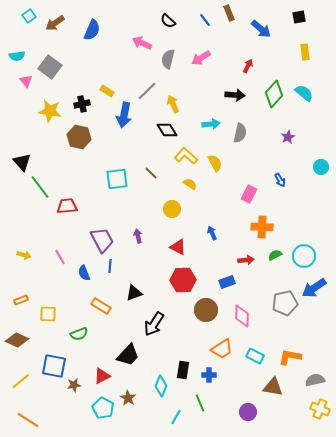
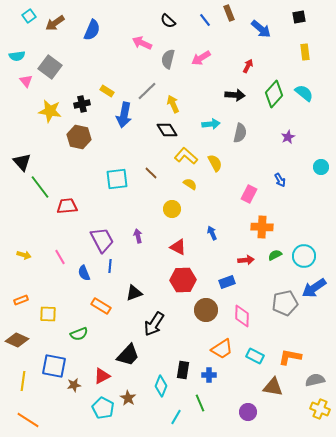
yellow line at (21, 381): moved 2 px right; rotated 42 degrees counterclockwise
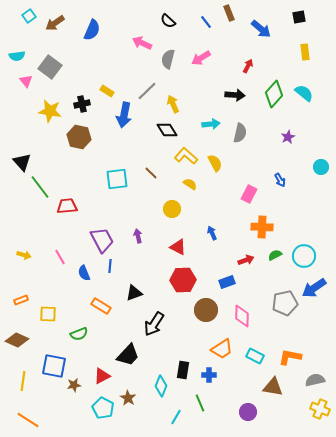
blue line at (205, 20): moved 1 px right, 2 px down
red arrow at (246, 260): rotated 14 degrees counterclockwise
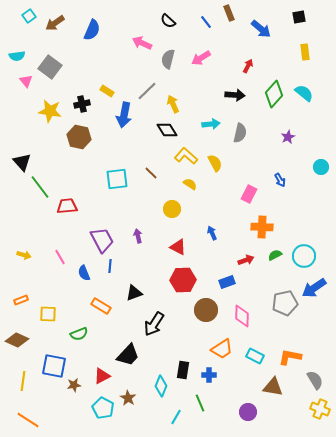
gray semicircle at (315, 380): rotated 72 degrees clockwise
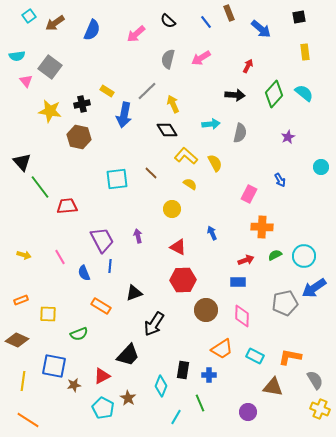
pink arrow at (142, 43): moved 6 px left, 9 px up; rotated 66 degrees counterclockwise
blue rectangle at (227, 282): moved 11 px right; rotated 21 degrees clockwise
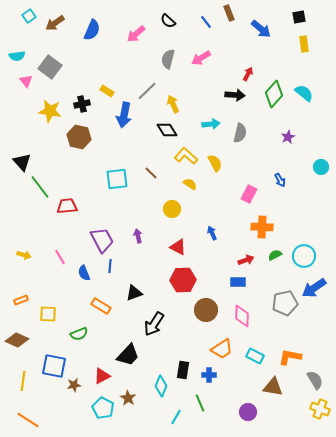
yellow rectangle at (305, 52): moved 1 px left, 8 px up
red arrow at (248, 66): moved 8 px down
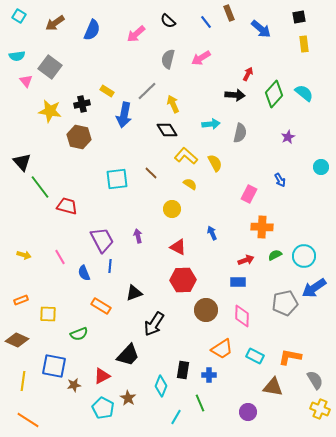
cyan square at (29, 16): moved 10 px left; rotated 24 degrees counterclockwise
red trapezoid at (67, 206): rotated 20 degrees clockwise
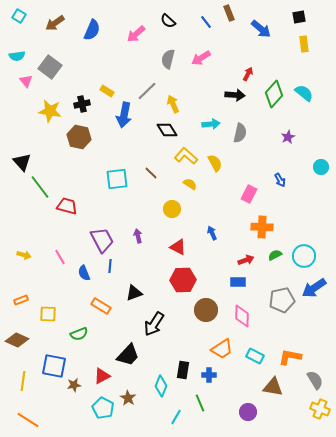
gray pentagon at (285, 303): moved 3 px left, 3 px up
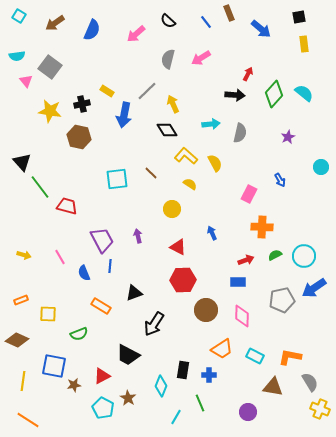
black trapezoid at (128, 355): rotated 75 degrees clockwise
gray semicircle at (315, 380): moved 5 px left, 2 px down
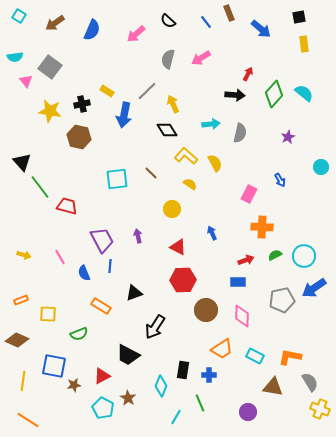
cyan semicircle at (17, 56): moved 2 px left, 1 px down
black arrow at (154, 324): moved 1 px right, 3 px down
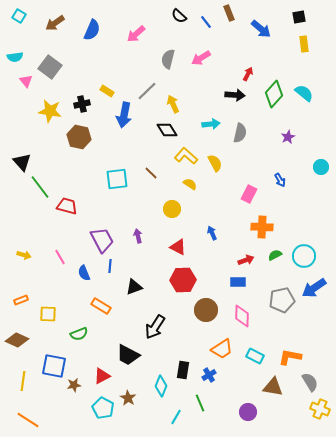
black semicircle at (168, 21): moved 11 px right, 5 px up
black triangle at (134, 293): moved 6 px up
blue cross at (209, 375): rotated 32 degrees counterclockwise
